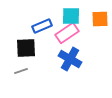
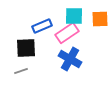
cyan square: moved 3 px right
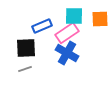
blue cross: moved 3 px left, 6 px up
gray line: moved 4 px right, 2 px up
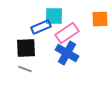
cyan square: moved 20 px left
blue rectangle: moved 1 px left, 1 px down
gray line: rotated 40 degrees clockwise
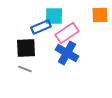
orange square: moved 4 px up
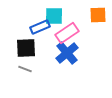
orange square: moved 2 px left
blue rectangle: moved 1 px left
blue cross: rotated 20 degrees clockwise
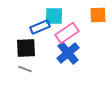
blue cross: moved 1 px right
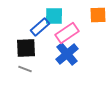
blue rectangle: rotated 18 degrees counterclockwise
blue cross: moved 1 px left, 1 px down
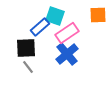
cyan square: moved 1 px right; rotated 18 degrees clockwise
gray line: moved 3 px right, 2 px up; rotated 32 degrees clockwise
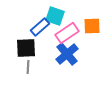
orange square: moved 6 px left, 11 px down
gray line: rotated 40 degrees clockwise
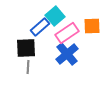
cyan square: rotated 30 degrees clockwise
